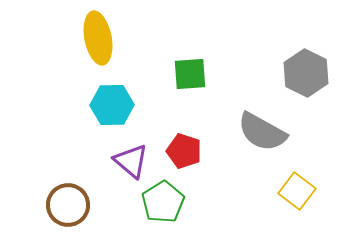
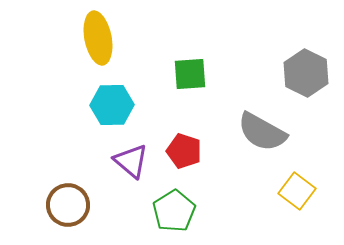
green pentagon: moved 11 px right, 9 px down
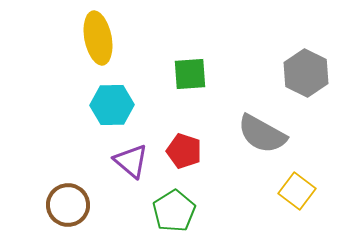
gray semicircle: moved 2 px down
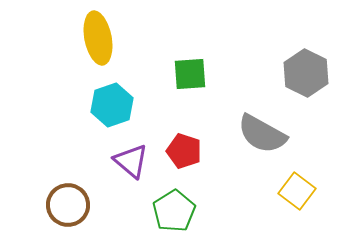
cyan hexagon: rotated 18 degrees counterclockwise
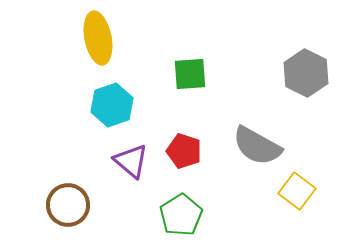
gray semicircle: moved 5 px left, 12 px down
green pentagon: moved 7 px right, 4 px down
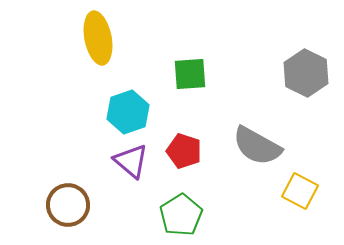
cyan hexagon: moved 16 px right, 7 px down
yellow square: moved 3 px right; rotated 9 degrees counterclockwise
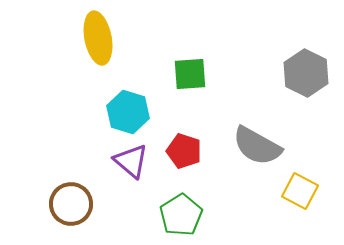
cyan hexagon: rotated 24 degrees counterclockwise
brown circle: moved 3 px right, 1 px up
